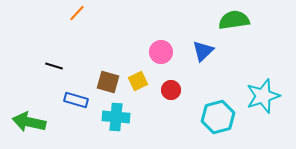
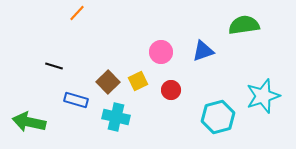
green semicircle: moved 10 px right, 5 px down
blue triangle: rotated 25 degrees clockwise
brown square: rotated 30 degrees clockwise
cyan cross: rotated 8 degrees clockwise
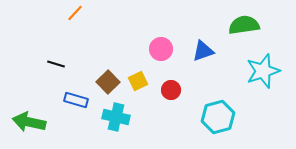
orange line: moved 2 px left
pink circle: moved 3 px up
black line: moved 2 px right, 2 px up
cyan star: moved 25 px up
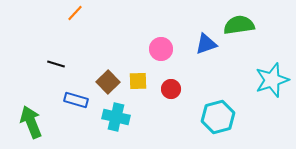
green semicircle: moved 5 px left
blue triangle: moved 3 px right, 7 px up
cyan star: moved 9 px right, 9 px down
yellow square: rotated 24 degrees clockwise
red circle: moved 1 px up
green arrow: moved 2 px right; rotated 56 degrees clockwise
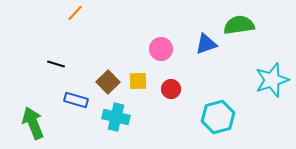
green arrow: moved 2 px right, 1 px down
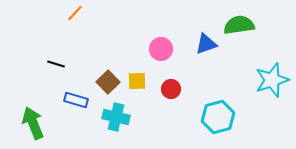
yellow square: moved 1 px left
